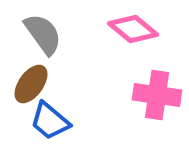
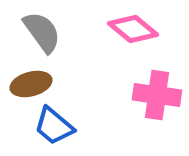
gray semicircle: moved 1 px left, 2 px up
brown ellipse: rotated 39 degrees clockwise
blue trapezoid: moved 4 px right, 5 px down
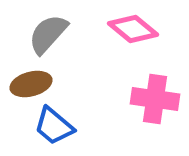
gray semicircle: moved 6 px right, 2 px down; rotated 102 degrees counterclockwise
pink cross: moved 2 px left, 4 px down
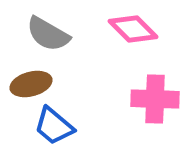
pink diamond: rotated 6 degrees clockwise
gray semicircle: rotated 102 degrees counterclockwise
pink cross: rotated 6 degrees counterclockwise
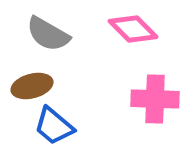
brown ellipse: moved 1 px right, 2 px down
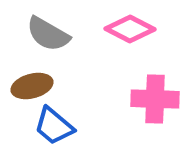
pink diamond: moved 3 px left; rotated 18 degrees counterclockwise
